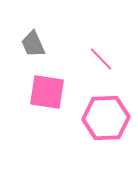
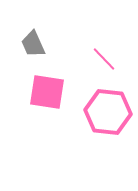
pink line: moved 3 px right
pink hexagon: moved 2 px right, 6 px up; rotated 9 degrees clockwise
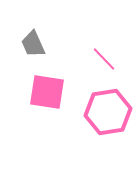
pink hexagon: rotated 15 degrees counterclockwise
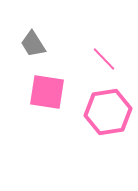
gray trapezoid: rotated 8 degrees counterclockwise
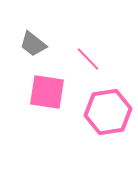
gray trapezoid: rotated 20 degrees counterclockwise
pink line: moved 16 px left
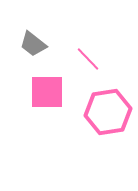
pink square: rotated 9 degrees counterclockwise
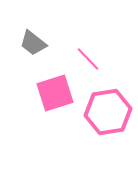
gray trapezoid: moved 1 px up
pink square: moved 8 px right, 1 px down; rotated 18 degrees counterclockwise
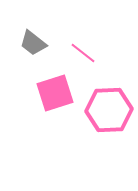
pink line: moved 5 px left, 6 px up; rotated 8 degrees counterclockwise
pink hexagon: moved 1 px right, 2 px up; rotated 6 degrees clockwise
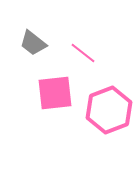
pink square: rotated 12 degrees clockwise
pink hexagon: rotated 18 degrees counterclockwise
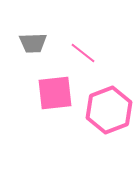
gray trapezoid: rotated 40 degrees counterclockwise
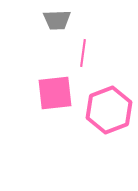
gray trapezoid: moved 24 px right, 23 px up
pink line: rotated 60 degrees clockwise
